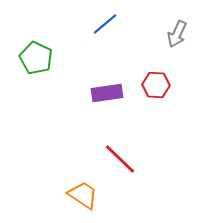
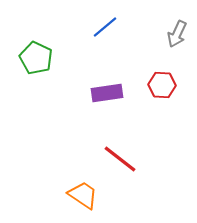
blue line: moved 3 px down
red hexagon: moved 6 px right
red line: rotated 6 degrees counterclockwise
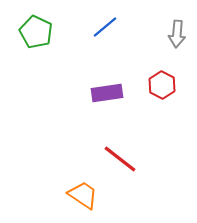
gray arrow: rotated 20 degrees counterclockwise
green pentagon: moved 26 px up
red hexagon: rotated 24 degrees clockwise
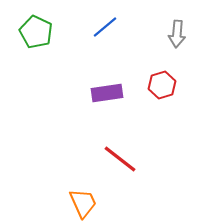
red hexagon: rotated 16 degrees clockwise
orange trapezoid: moved 8 px down; rotated 32 degrees clockwise
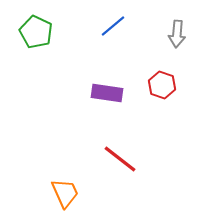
blue line: moved 8 px right, 1 px up
red hexagon: rotated 24 degrees counterclockwise
purple rectangle: rotated 16 degrees clockwise
orange trapezoid: moved 18 px left, 10 px up
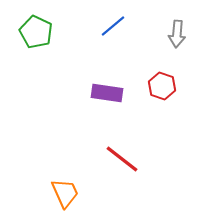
red hexagon: moved 1 px down
red line: moved 2 px right
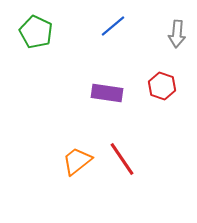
red line: rotated 18 degrees clockwise
orange trapezoid: moved 12 px right, 32 px up; rotated 104 degrees counterclockwise
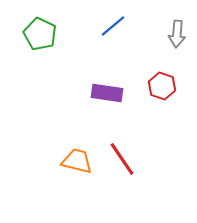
green pentagon: moved 4 px right, 2 px down
orange trapezoid: rotated 52 degrees clockwise
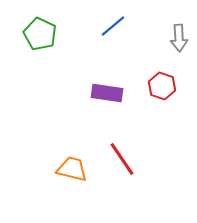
gray arrow: moved 2 px right, 4 px down; rotated 8 degrees counterclockwise
orange trapezoid: moved 5 px left, 8 px down
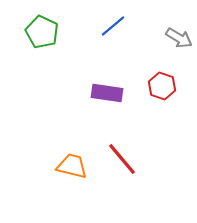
green pentagon: moved 2 px right, 2 px up
gray arrow: rotated 56 degrees counterclockwise
red line: rotated 6 degrees counterclockwise
orange trapezoid: moved 3 px up
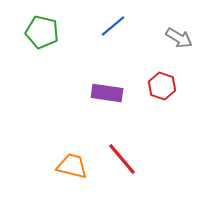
green pentagon: rotated 12 degrees counterclockwise
